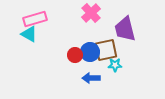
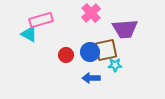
pink rectangle: moved 6 px right, 1 px down
purple trapezoid: rotated 80 degrees counterclockwise
red circle: moved 9 px left
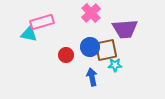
pink rectangle: moved 1 px right, 2 px down
cyan triangle: rotated 18 degrees counterclockwise
blue circle: moved 5 px up
blue arrow: moved 1 px right, 1 px up; rotated 78 degrees clockwise
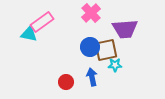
pink rectangle: rotated 20 degrees counterclockwise
red circle: moved 27 px down
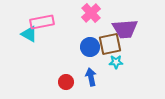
pink rectangle: rotated 25 degrees clockwise
cyan triangle: rotated 18 degrees clockwise
brown square: moved 4 px right, 6 px up
cyan star: moved 1 px right, 3 px up
blue arrow: moved 1 px left
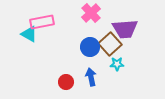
brown square: rotated 30 degrees counterclockwise
cyan star: moved 1 px right, 2 px down
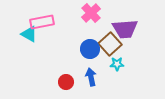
blue circle: moved 2 px down
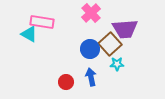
pink rectangle: rotated 20 degrees clockwise
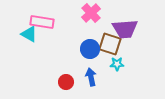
brown square: rotated 30 degrees counterclockwise
